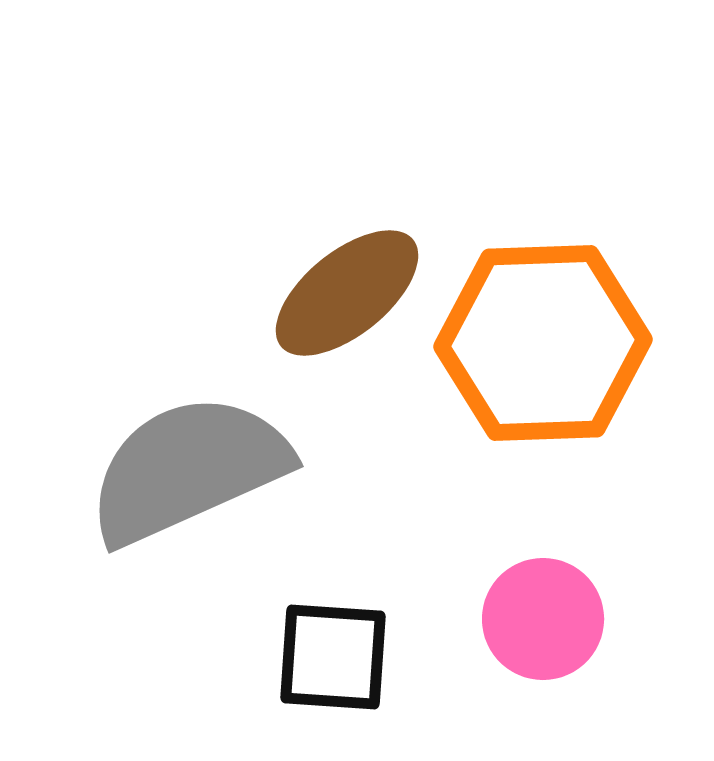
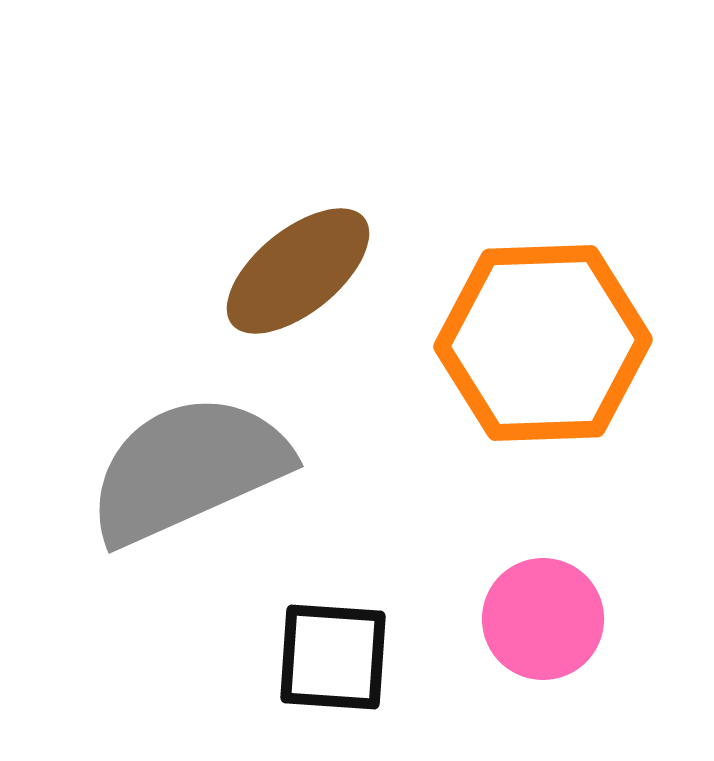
brown ellipse: moved 49 px left, 22 px up
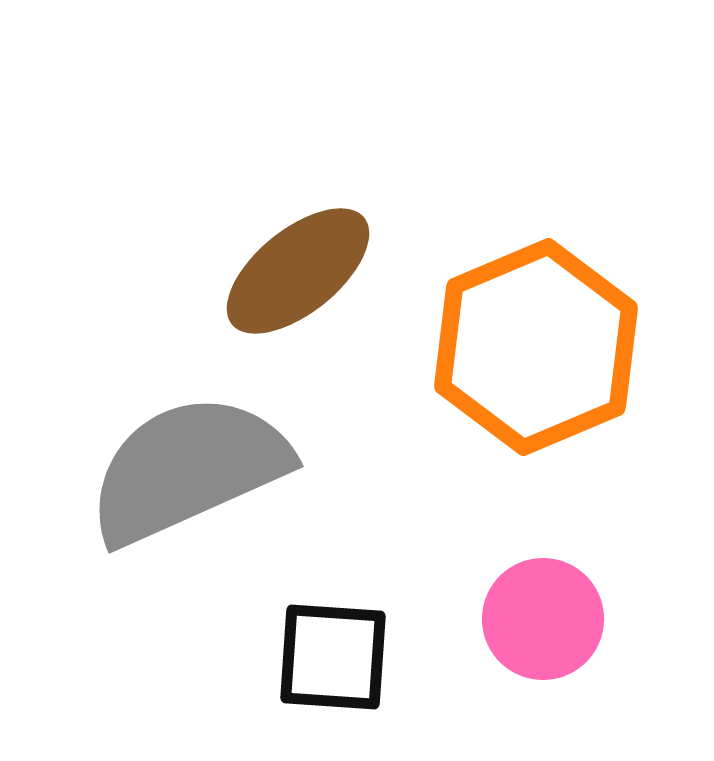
orange hexagon: moved 7 px left, 4 px down; rotated 21 degrees counterclockwise
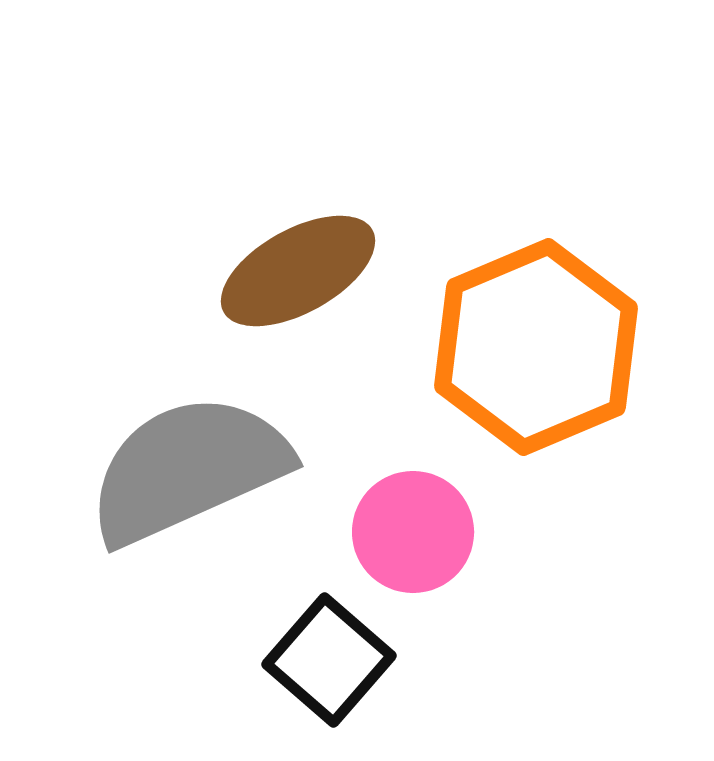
brown ellipse: rotated 10 degrees clockwise
pink circle: moved 130 px left, 87 px up
black square: moved 4 px left, 3 px down; rotated 37 degrees clockwise
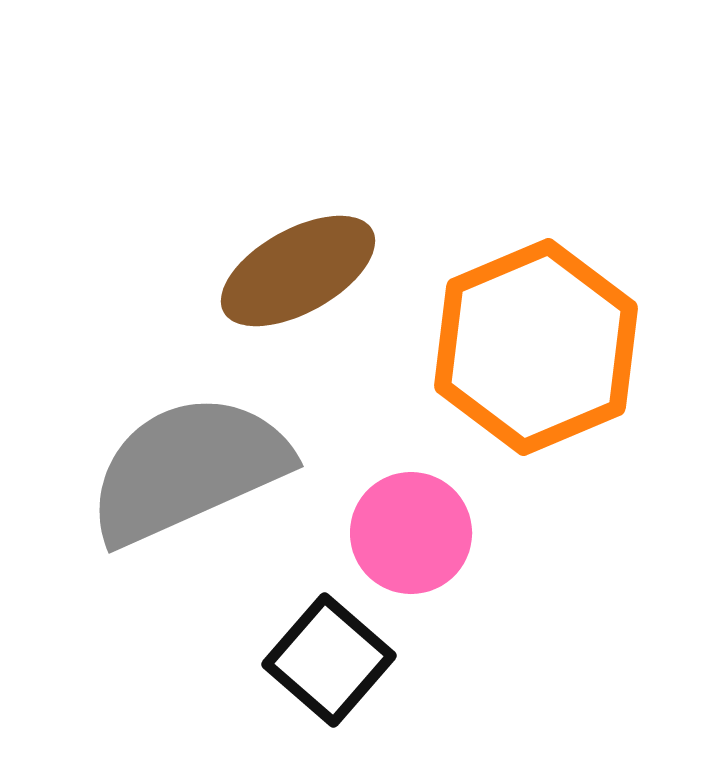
pink circle: moved 2 px left, 1 px down
